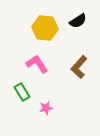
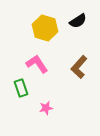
yellow hexagon: rotated 10 degrees clockwise
green rectangle: moved 1 px left, 4 px up; rotated 12 degrees clockwise
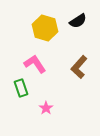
pink L-shape: moved 2 px left
pink star: rotated 24 degrees counterclockwise
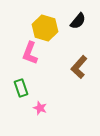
black semicircle: rotated 18 degrees counterclockwise
pink L-shape: moved 5 px left, 11 px up; rotated 125 degrees counterclockwise
pink star: moved 6 px left; rotated 16 degrees counterclockwise
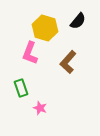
brown L-shape: moved 11 px left, 5 px up
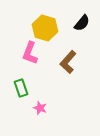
black semicircle: moved 4 px right, 2 px down
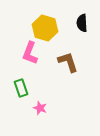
black semicircle: rotated 138 degrees clockwise
brown L-shape: rotated 120 degrees clockwise
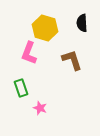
pink L-shape: moved 1 px left
brown L-shape: moved 4 px right, 2 px up
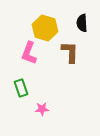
brown L-shape: moved 2 px left, 8 px up; rotated 20 degrees clockwise
pink star: moved 2 px right, 1 px down; rotated 24 degrees counterclockwise
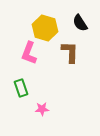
black semicircle: moved 2 px left; rotated 30 degrees counterclockwise
